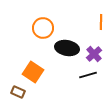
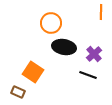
orange line: moved 10 px up
orange circle: moved 8 px right, 5 px up
black ellipse: moved 3 px left, 1 px up
black line: rotated 36 degrees clockwise
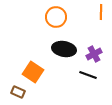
orange circle: moved 5 px right, 6 px up
black ellipse: moved 2 px down
purple cross: rotated 14 degrees clockwise
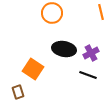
orange line: rotated 14 degrees counterclockwise
orange circle: moved 4 px left, 4 px up
purple cross: moved 3 px left, 1 px up
orange square: moved 3 px up
brown rectangle: rotated 48 degrees clockwise
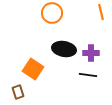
purple cross: rotated 28 degrees clockwise
black line: rotated 12 degrees counterclockwise
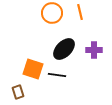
orange line: moved 21 px left
black ellipse: rotated 55 degrees counterclockwise
purple cross: moved 3 px right, 3 px up
orange square: rotated 15 degrees counterclockwise
black line: moved 31 px left
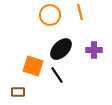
orange circle: moved 2 px left, 2 px down
black ellipse: moved 3 px left
orange square: moved 3 px up
black line: rotated 48 degrees clockwise
brown rectangle: rotated 72 degrees counterclockwise
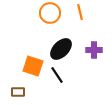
orange circle: moved 2 px up
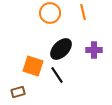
orange line: moved 3 px right
brown rectangle: rotated 16 degrees counterclockwise
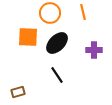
black ellipse: moved 4 px left, 6 px up
orange square: moved 5 px left, 29 px up; rotated 15 degrees counterclockwise
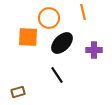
orange circle: moved 1 px left, 5 px down
black ellipse: moved 5 px right
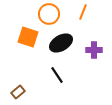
orange line: rotated 35 degrees clockwise
orange circle: moved 4 px up
orange square: rotated 15 degrees clockwise
black ellipse: moved 1 px left; rotated 15 degrees clockwise
brown rectangle: rotated 24 degrees counterclockwise
